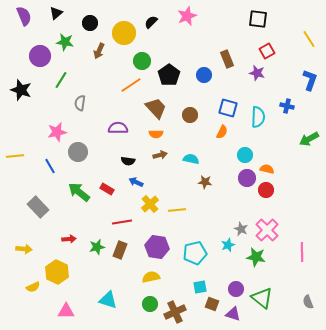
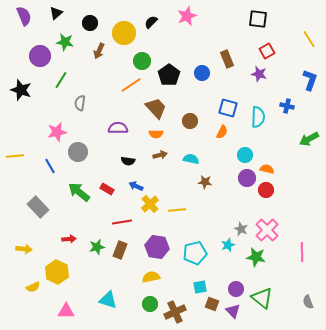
purple star at (257, 73): moved 2 px right, 1 px down
blue circle at (204, 75): moved 2 px left, 2 px up
brown circle at (190, 115): moved 6 px down
blue arrow at (136, 182): moved 4 px down
purple triangle at (233, 314): moved 3 px up; rotated 28 degrees clockwise
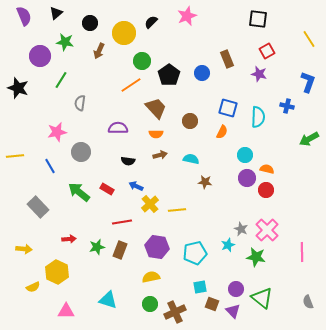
blue L-shape at (310, 80): moved 2 px left, 2 px down
black star at (21, 90): moved 3 px left, 2 px up
gray circle at (78, 152): moved 3 px right
